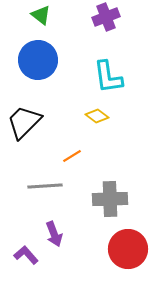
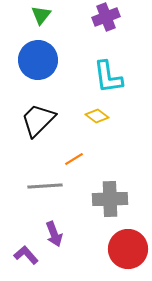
green triangle: rotated 30 degrees clockwise
black trapezoid: moved 14 px right, 2 px up
orange line: moved 2 px right, 3 px down
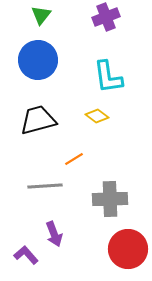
black trapezoid: rotated 30 degrees clockwise
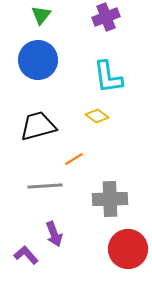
black trapezoid: moved 6 px down
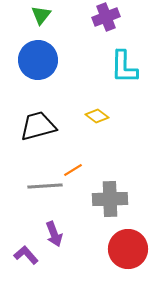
cyan L-shape: moved 16 px right, 10 px up; rotated 9 degrees clockwise
orange line: moved 1 px left, 11 px down
